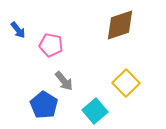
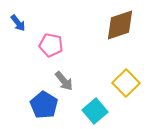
blue arrow: moved 7 px up
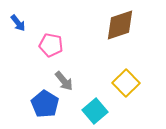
blue pentagon: moved 1 px right, 1 px up
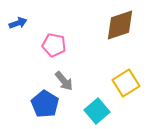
blue arrow: rotated 72 degrees counterclockwise
pink pentagon: moved 3 px right
yellow square: rotated 12 degrees clockwise
cyan square: moved 2 px right
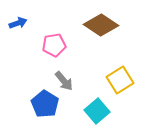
brown diamond: moved 19 px left; rotated 52 degrees clockwise
pink pentagon: rotated 20 degrees counterclockwise
yellow square: moved 6 px left, 3 px up
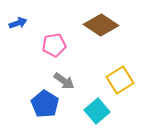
gray arrow: rotated 15 degrees counterclockwise
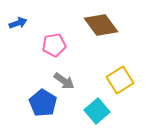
brown diamond: rotated 20 degrees clockwise
blue pentagon: moved 2 px left, 1 px up
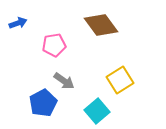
blue pentagon: rotated 12 degrees clockwise
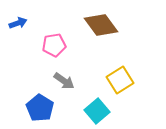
blue pentagon: moved 3 px left, 5 px down; rotated 12 degrees counterclockwise
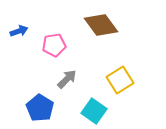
blue arrow: moved 1 px right, 8 px down
gray arrow: moved 3 px right, 2 px up; rotated 80 degrees counterclockwise
cyan square: moved 3 px left; rotated 15 degrees counterclockwise
